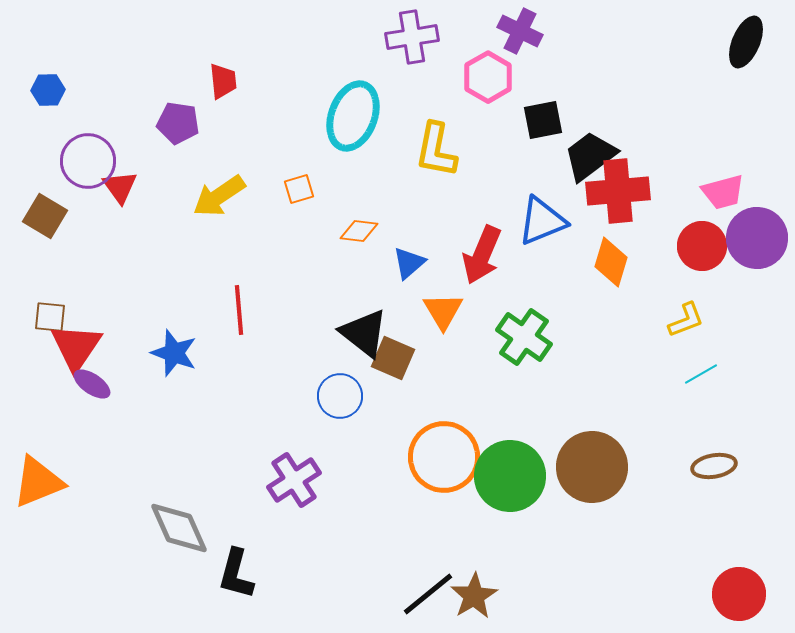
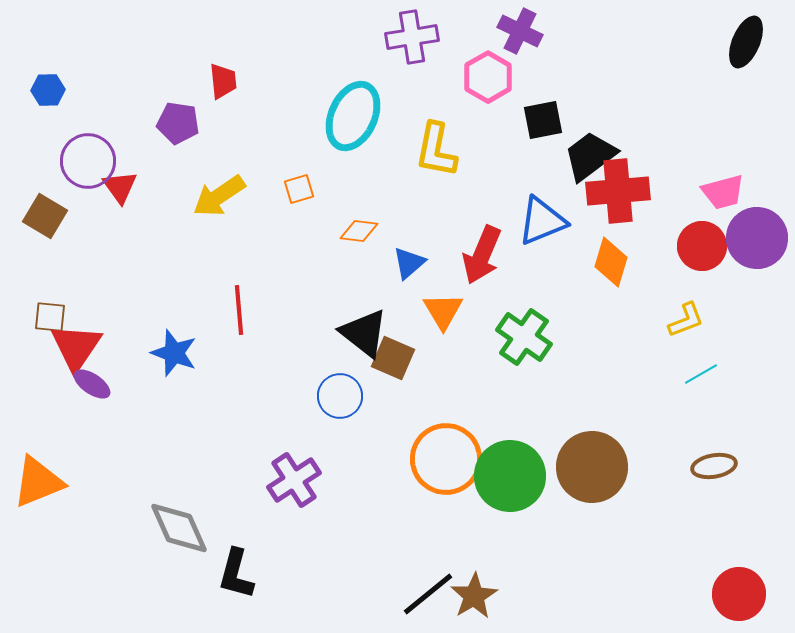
cyan ellipse at (353, 116): rotated 4 degrees clockwise
orange circle at (444, 457): moved 2 px right, 2 px down
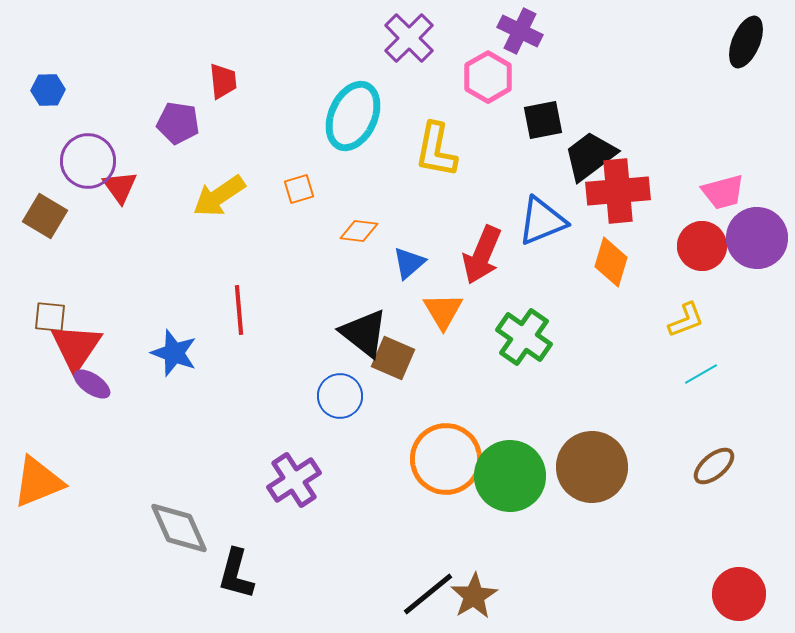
purple cross at (412, 37): moved 3 px left, 1 px down; rotated 36 degrees counterclockwise
brown ellipse at (714, 466): rotated 30 degrees counterclockwise
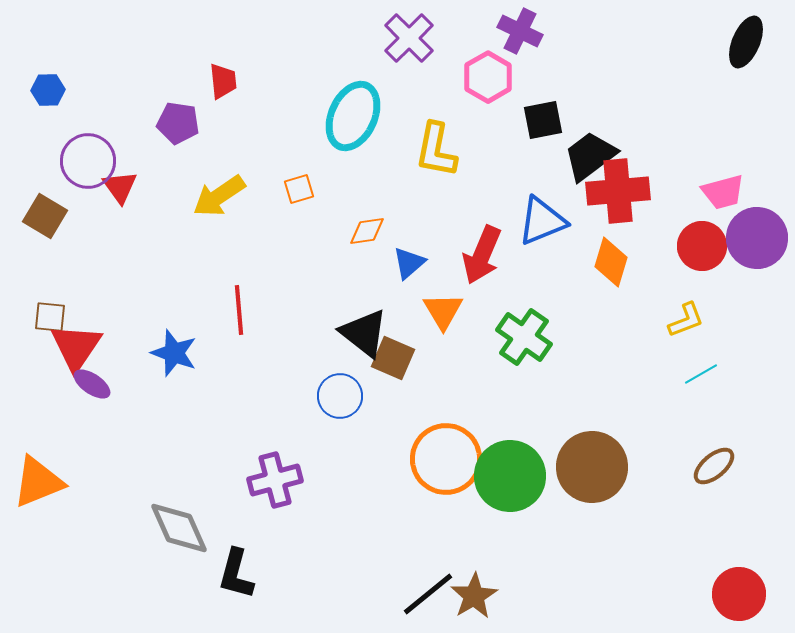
orange diamond at (359, 231): moved 8 px right; rotated 15 degrees counterclockwise
purple cross at (294, 480): moved 19 px left; rotated 18 degrees clockwise
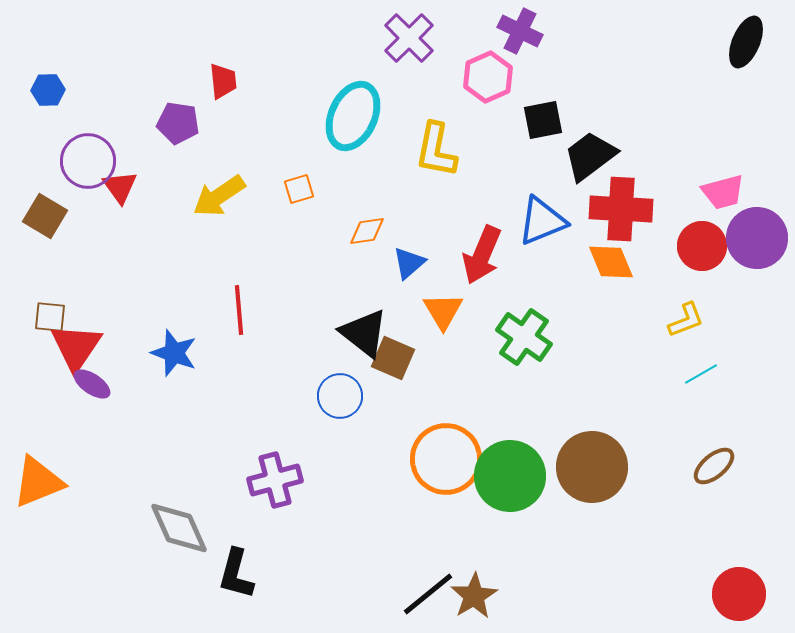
pink hexagon at (488, 77): rotated 6 degrees clockwise
red cross at (618, 191): moved 3 px right, 18 px down; rotated 8 degrees clockwise
orange diamond at (611, 262): rotated 39 degrees counterclockwise
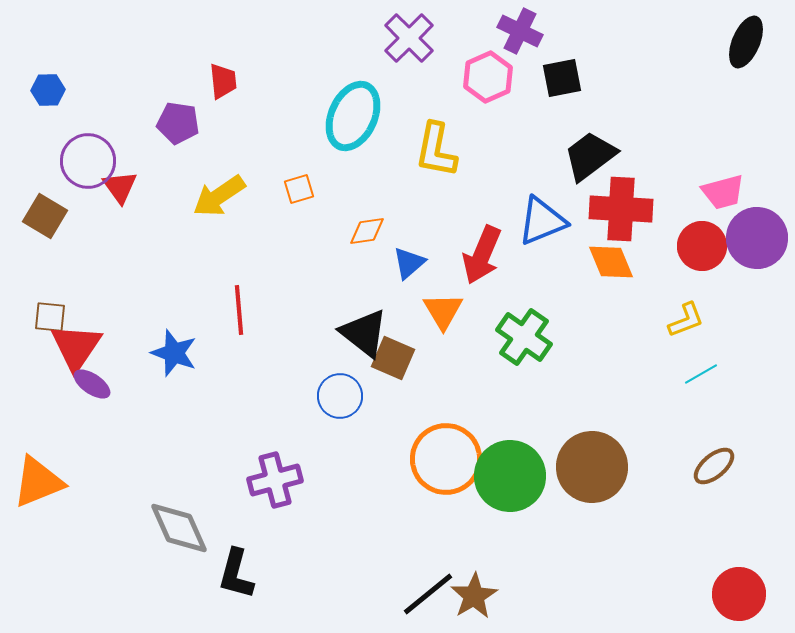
black square at (543, 120): moved 19 px right, 42 px up
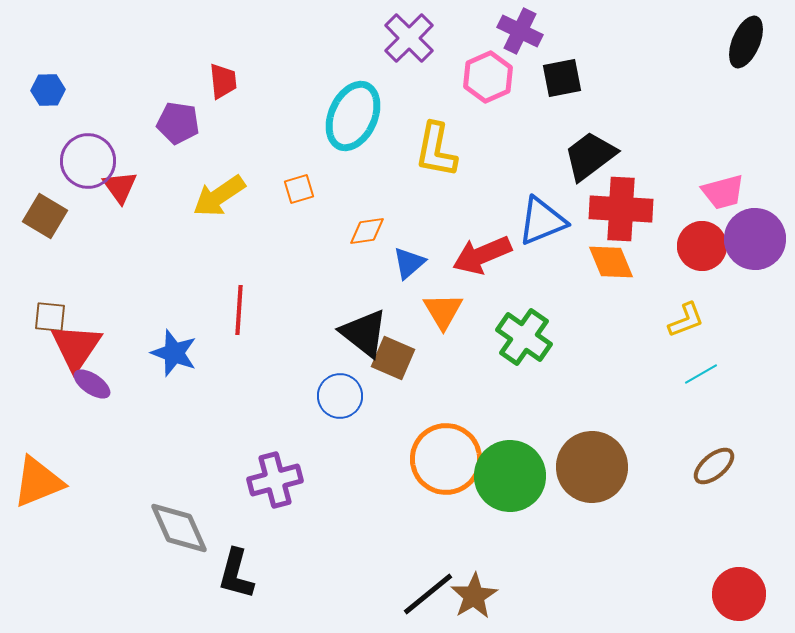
purple circle at (757, 238): moved 2 px left, 1 px down
red arrow at (482, 255): rotated 44 degrees clockwise
red line at (239, 310): rotated 9 degrees clockwise
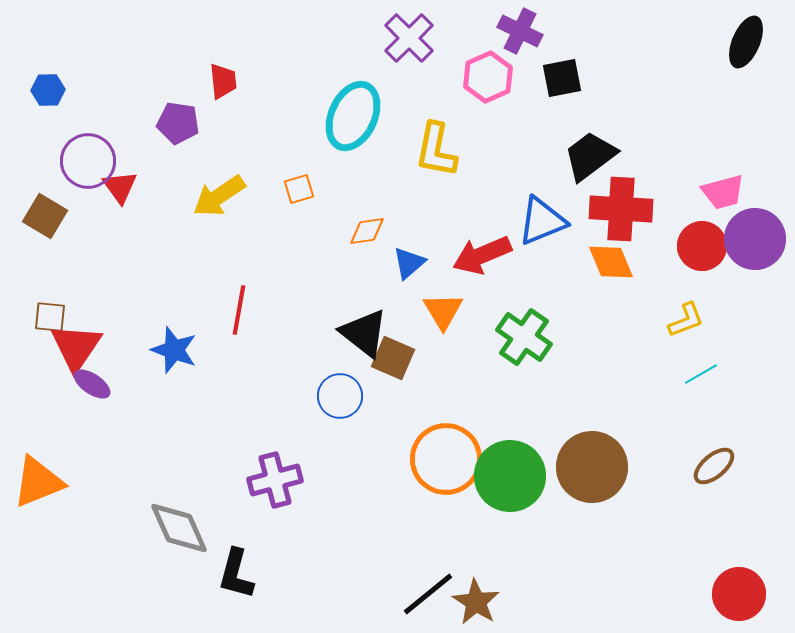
red line at (239, 310): rotated 6 degrees clockwise
blue star at (174, 353): moved 3 px up
brown star at (474, 596): moved 2 px right, 6 px down; rotated 9 degrees counterclockwise
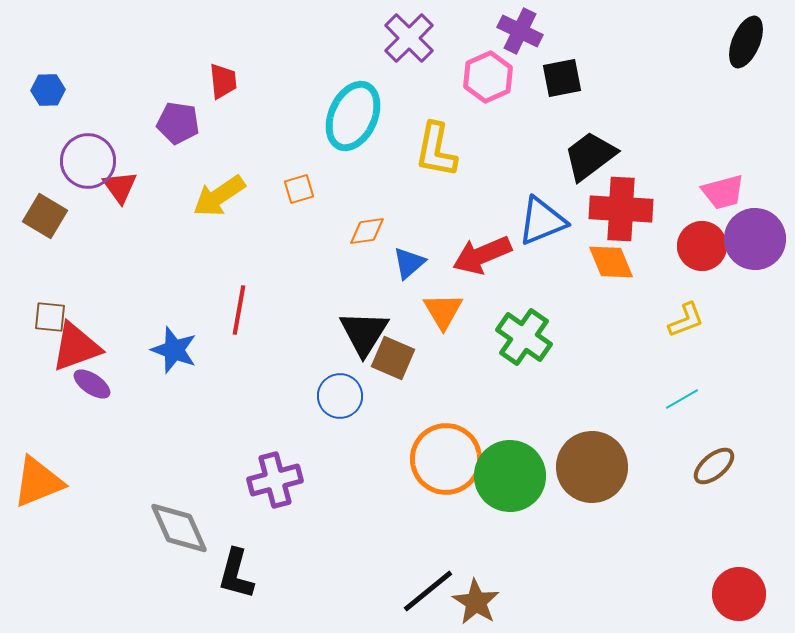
black triangle at (364, 333): rotated 24 degrees clockwise
red triangle at (76, 347): rotated 36 degrees clockwise
cyan line at (701, 374): moved 19 px left, 25 px down
black line at (428, 594): moved 3 px up
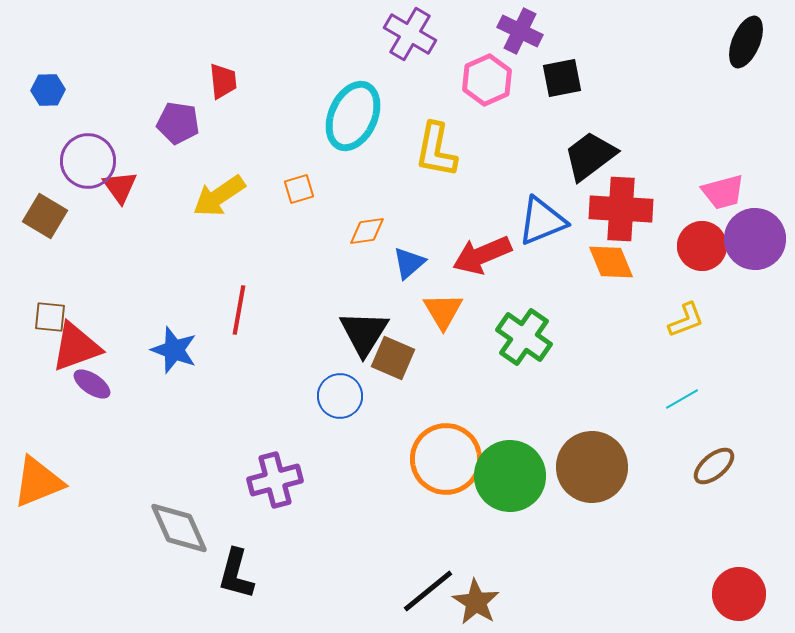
purple cross at (409, 38): moved 1 px right, 4 px up; rotated 15 degrees counterclockwise
pink hexagon at (488, 77): moved 1 px left, 3 px down
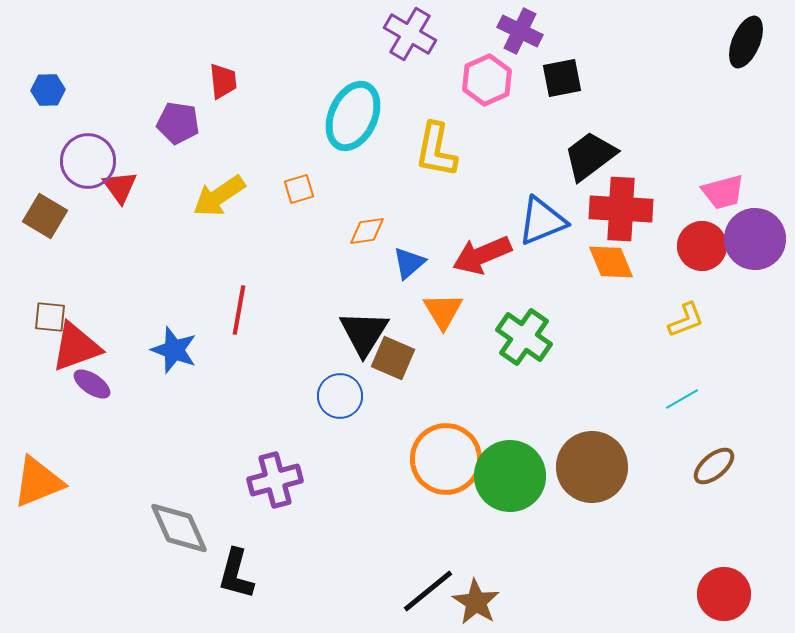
red circle at (739, 594): moved 15 px left
